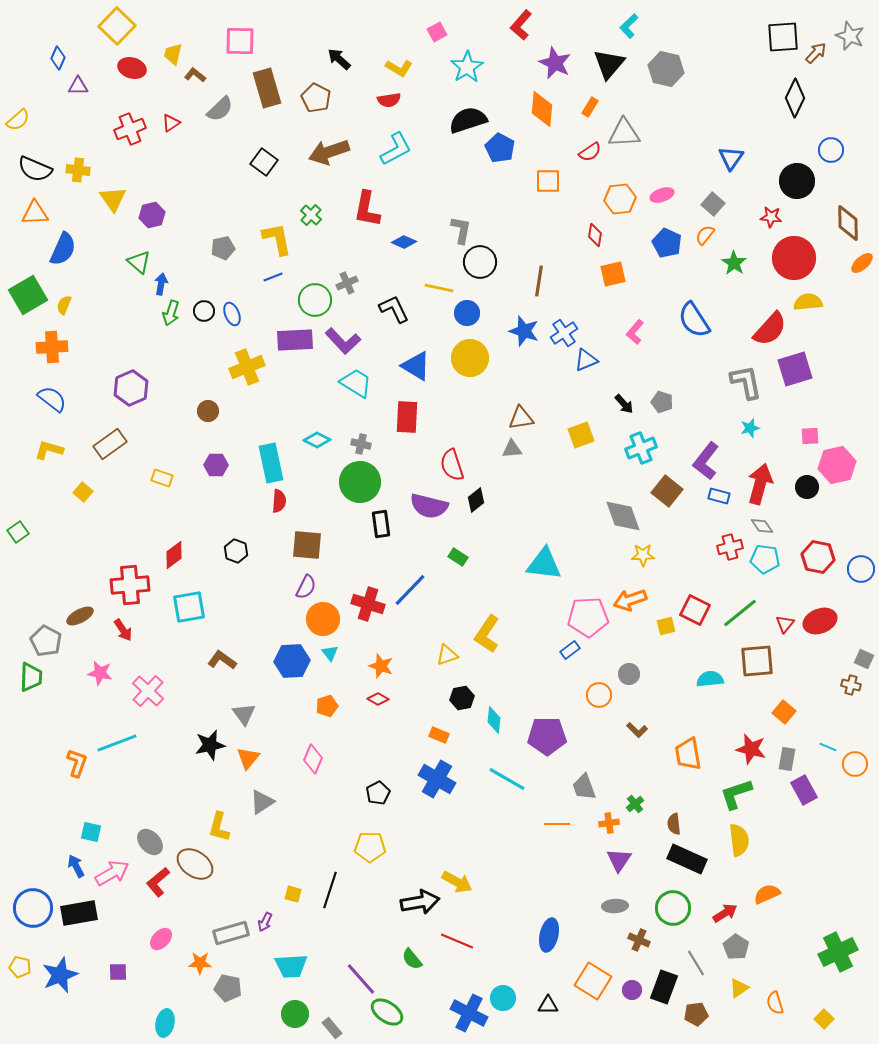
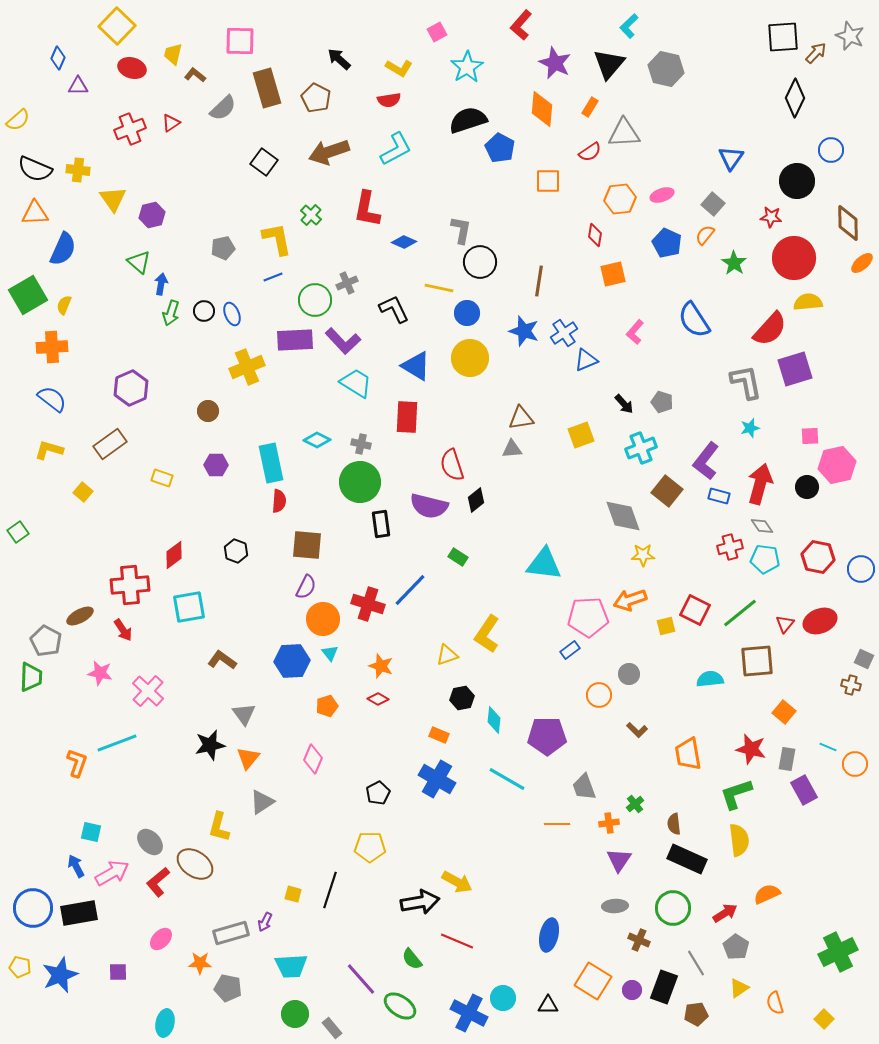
gray semicircle at (220, 109): moved 3 px right, 1 px up
green ellipse at (387, 1012): moved 13 px right, 6 px up
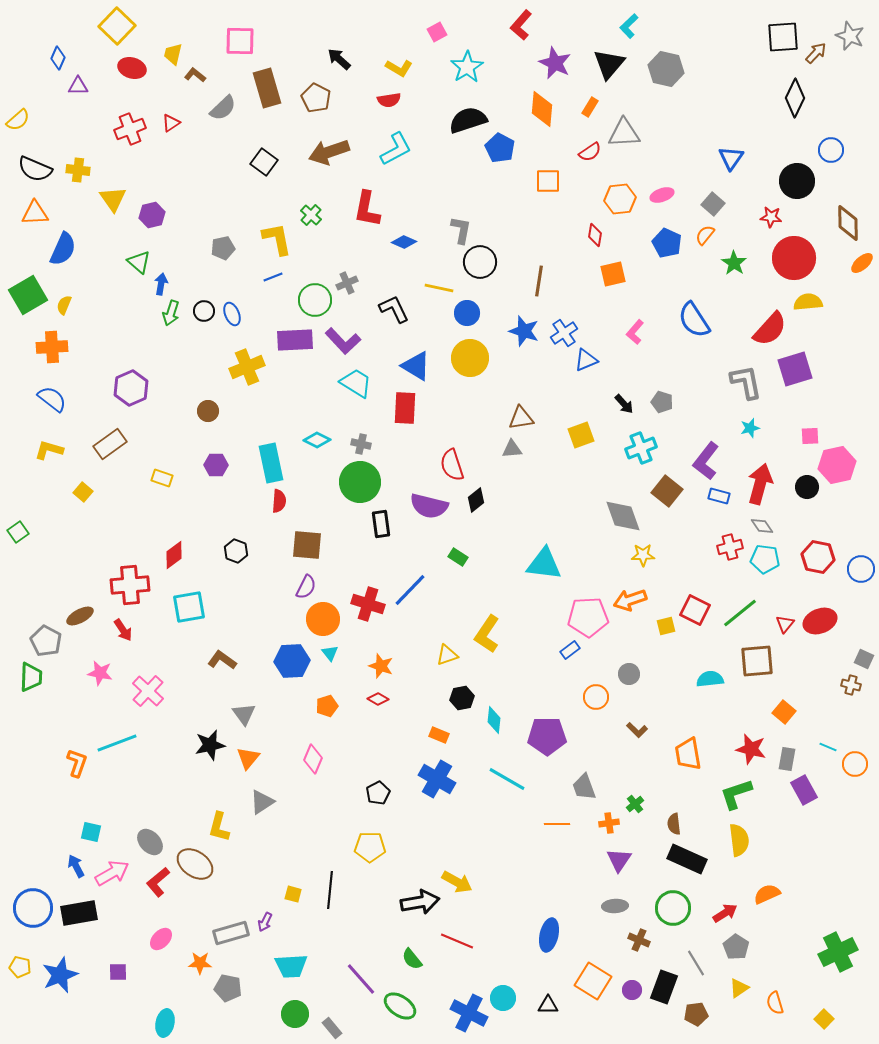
red rectangle at (407, 417): moved 2 px left, 9 px up
orange circle at (599, 695): moved 3 px left, 2 px down
black line at (330, 890): rotated 12 degrees counterclockwise
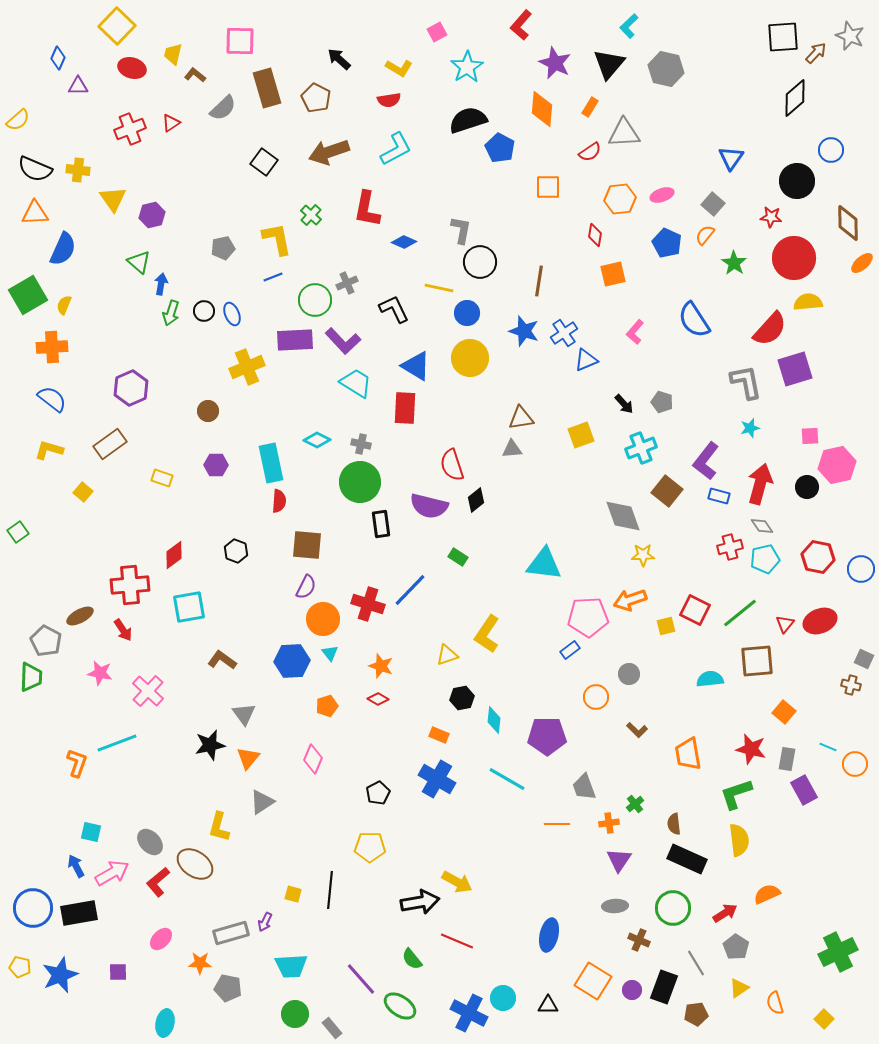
black diamond at (795, 98): rotated 24 degrees clockwise
orange square at (548, 181): moved 6 px down
cyan pentagon at (765, 559): rotated 20 degrees counterclockwise
